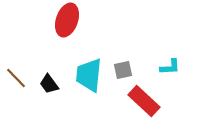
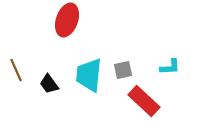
brown line: moved 8 px up; rotated 20 degrees clockwise
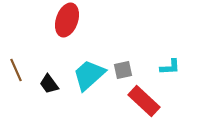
cyan trapezoid: rotated 42 degrees clockwise
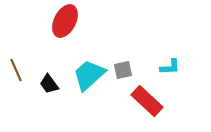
red ellipse: moved 2 px left, 1 px down; rotated 8 degrees clockwise
red rectangle: moved 3 px right
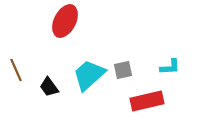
black trapezoid: moved 3 px down
red rectangle: rotated 56 degrees counterclockwise
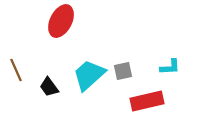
red ellipse: moved 4 px left
gray square: moved 1 px down
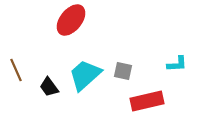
red ellipse: moved 10 px right, 1 px up; rotated 12 degrees clockwise
cyan L-shape: moved 7 px right, 3 px up
gray square: rotated 24 degrees clockwise
cyan trapezoid: moved 4 px left
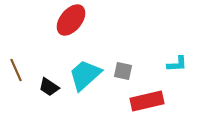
black trapezoid: rotated 20 degrees counterclockwise
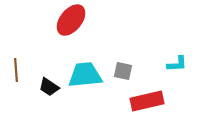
brown line: rotated 20 degrees clockwise
cyan trapezoid: rotated 36 degrees clockwise
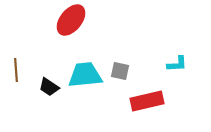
gray square: moved 3 px left
